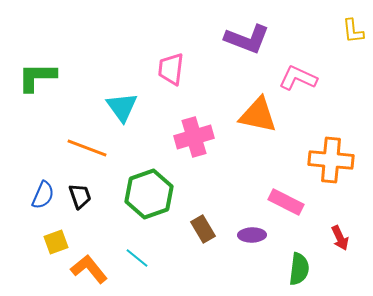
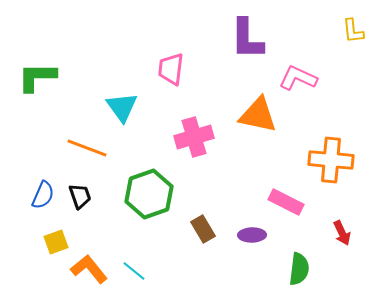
purple L-shape: rotated 69 degrees clockwise
red arrow: moved 2 px right, 5 px up
cyan line: moved 3 px left, 13 px down
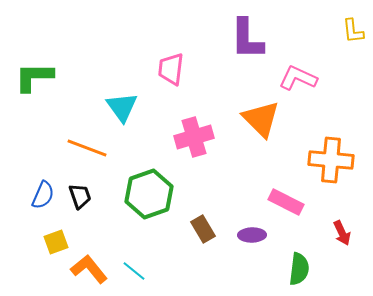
green L-shape: moved 3 px left
orange triangle: moved 3 px right, 4 px down; rotated 33 degrees clockwise
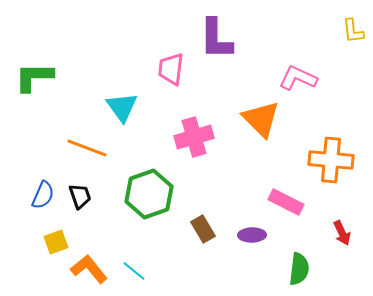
purple L-shape: moved 31 px left
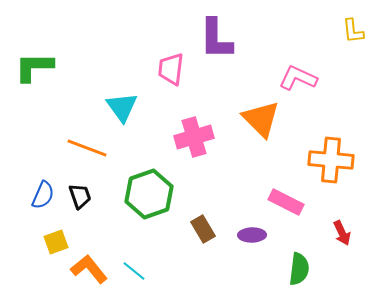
green L-shape: moved 10 px up
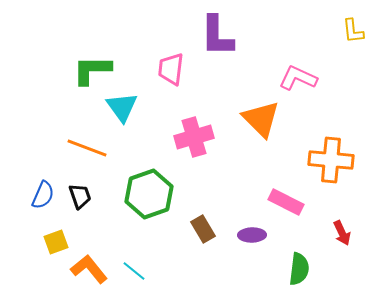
purple L-shape: moved 1 px right, 3 px up
green L-shape: moved 58 px right, 3 px down
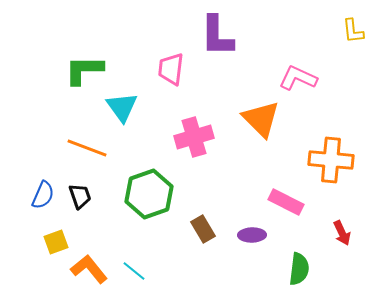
green L-shape: moved 8 px left
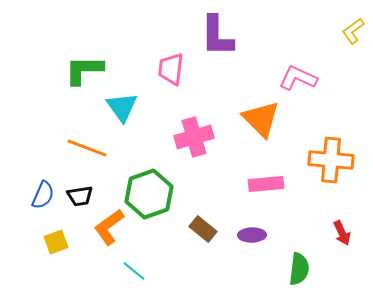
yellow L-shape: rotated 60 degrees clockwise
black trapezoid: rotated 100 degrees clockwise
pink rectangle: moved 20 px left, 18 px up; rotated 32 degrees counterclockwise
brown rectangle: rotated 20 degrees counterclockwise
orange L-shape: moved 20 px right, 42 px up; rotated 87 degrees counterclockwise
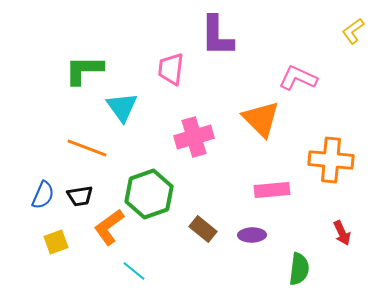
pink rectangle: moved 6 px right, 6 px down
